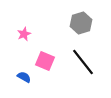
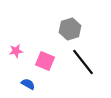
gray hexagon: moved 11 px left, 6 px down
pink star: moved 8 px left, 17 px down; rotated 16 degrees clockwise
blue semicircle: moved 4 px right, 7 px down
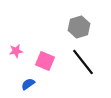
gray hexagon: moved 9 px right, 2 px up
blue semicircle: rotated 64 degrees counterclockwise
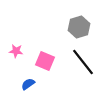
pink star: rotated 16 degrees clockwise
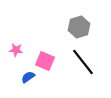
pink star: moved 1 px up
blue semicircle: moved 7 px up
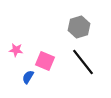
blue semicircle: rotated 24 degrees counterclockwise
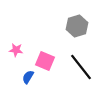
gray hexagon: moved 2 px left, 1 px up
black line: moved 2 px left, 5 px down
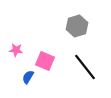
black line: moved 4 px right
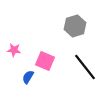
gray hexagon: moved 2 px left
pink star: moved 2 px left
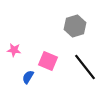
pink square: moved 3 px right
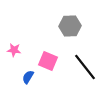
gray hexagon: moved 5 px left; rotated 15 degrees clockwise
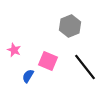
gray hexagon: rotated 20 degrees counterclockwise
pink star: rotated 16 degrees clockwise
blue semicircle: moved 1 px up
